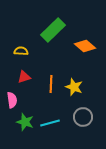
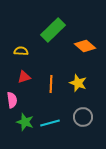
yellow star: moved 4 px right, 4 px up
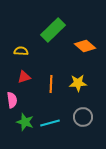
yellow star: rotated 24 degrees counterclockwise
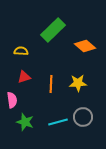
cyan line: moved 8 px right, 1 px up
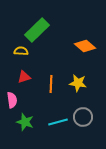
green rectangle: moved 16 px left
yellow star: rotated 12 degrees clockwise
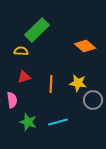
gray circle: moved 10 px right, 17 px up
green star: moved 3 px right
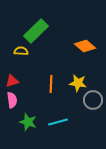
green rectangle: moved 1 px left, 1 px down
red triangle: moved 12 px left, 4 px down
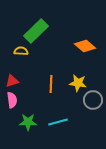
green star: rotated 18 degrees counterclockwise
